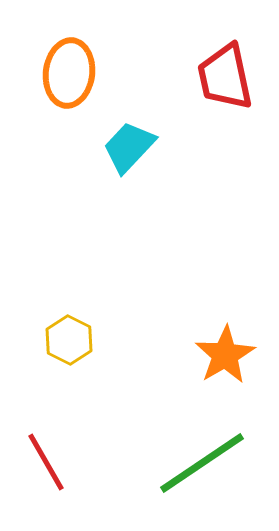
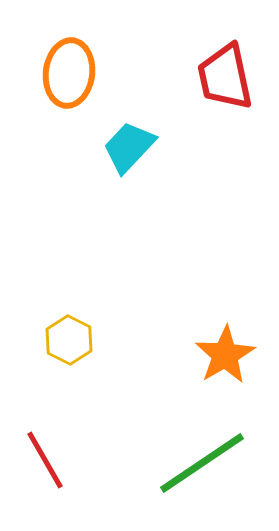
red line: moved 1 px left, 2 px up
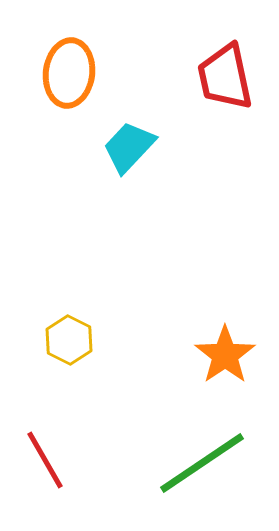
orange star: rotated 4 degrees counterclockwise
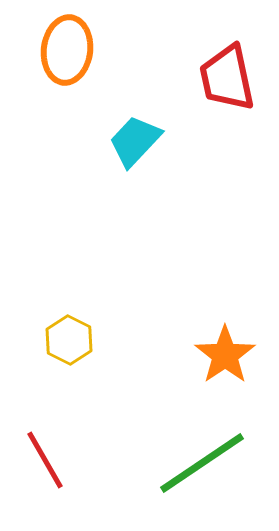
orange ellipse: moved 2 px left, 23 px up
red trapezoid: moved 2 px right, 1 px down
cyan trapezoid: moved 6 px right, 6 px up
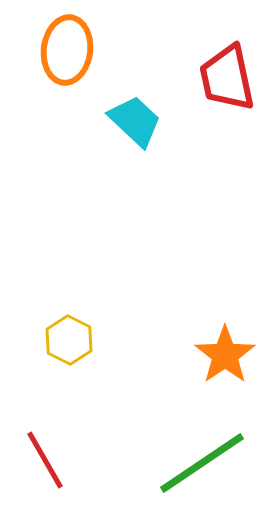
cyan trapezoid: moved 20 px up; rotated 90 degrees clockwise
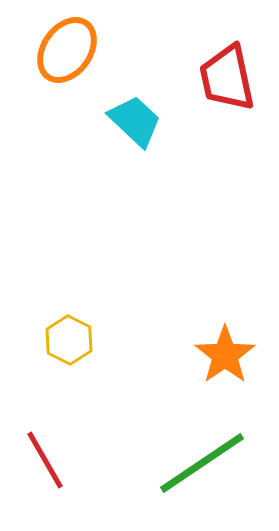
orange ellipse: rotated 28 degrees clockwise
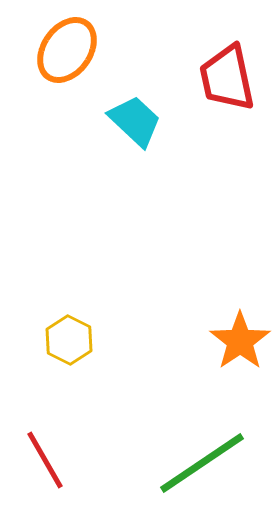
orange star: moved 15 px right, 14 px up
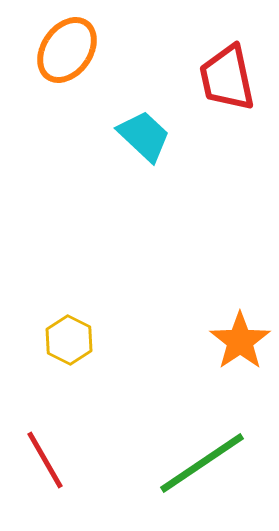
cyan trapezoid: moved 9 px right, 15 px down
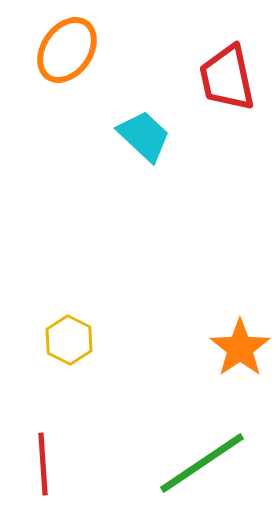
orange star: moved 7 px down
red line: moved 2 px left, 4 px down; rotated 26 degrees clockwise
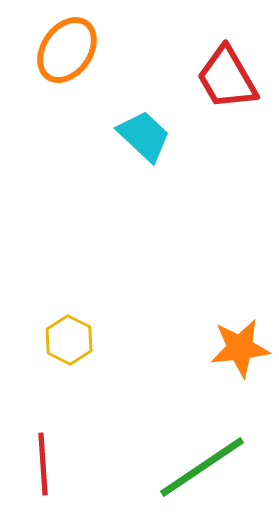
red trapezoid: rotated 18 degrees counterclockwise
orange star: rotated 28 degrees clockwise
green line: moved 4 px down
